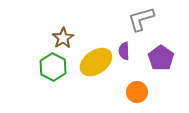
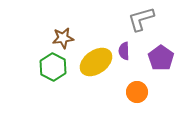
brown star: rotated 25 degrees clockwise
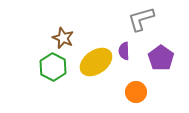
brown star: rotated 30 degrees clockwise
orange circle: moved 1 px left
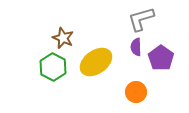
purple semicircle: moved 12 px right, 4 px up
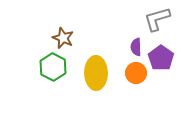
gray L-shape: moved 16 px right
yellow ellipse: moved 11 px down; rotated 56 degrees counterclockwise
orange circle: moved 19 px up
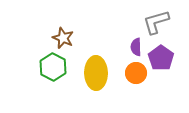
gray L-shape: moved 1 px left, 3 px down
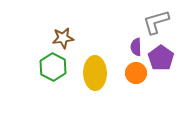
brown star: rotated 30 degrees counterclockwise
yellow ellipse: moved 1 px left
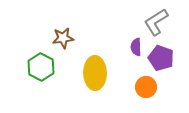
gray L-shape: rotated 16 degrees counterclockwise
purple pentagon: rotated 15 degrees counterclockwise
green hexagon: moved 12 px left
orange circle: moved 10 px right, 14 px down
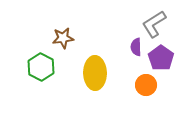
gray L-shape: moved 2 px left, 2 px down
purple pentagon: rotated 15 degrees clockwise
orange circle: moved 2 px up
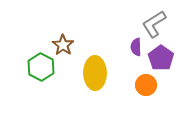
brown star: moved 7 px down; rotated 30 degrees counterclockwise
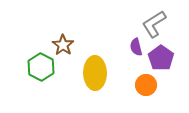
purple semicircle: rotated 12 degrees counterclockwise
